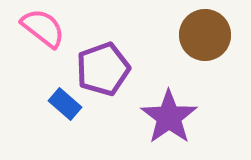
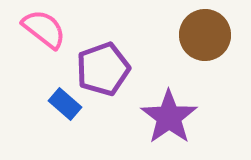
pink semicircle: moved 1 px right, 1 px down
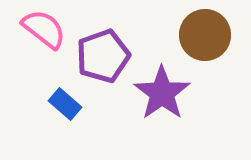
purple pentagon: moved 13 px up
purple star: moved 7 px left, 24 px up
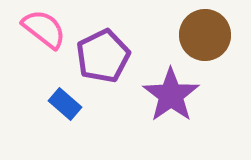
purple pentagon: rotated 6 degrees counterclockwise
purple star: moved 9 px right, 2 px down
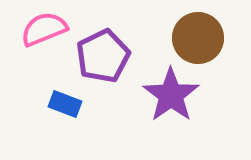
pink semicircle: rotated 60 degrees counterclockwise
brown circle: moved 7 px left, 3 px down
blue rectangle: rotated 20 degrees counterclockwise
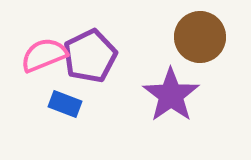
pink semicircle: moved 26 px down
brown circle: moved 2 px right, 1 px up
purple pentagon: moved 13 px left
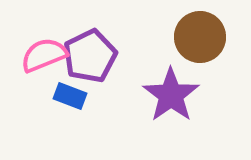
blue rectangle: moved 5 px right, 8 px up
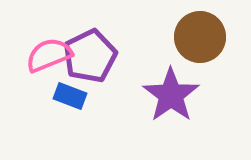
pink semicircle: moved 5 px right
